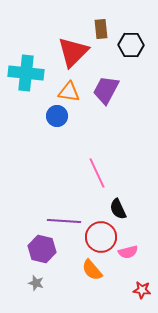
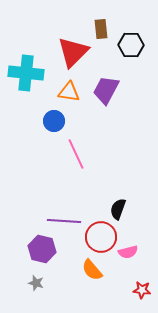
blue circle: moved 3 px left, 5 px down
pink line: moved 21 px left, 19 px up
black semicircle: rotated 45 degrees clockwise
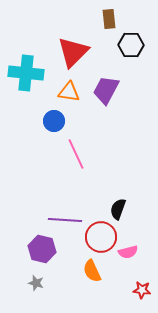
brown rectangle: moved 8 px right, 10 px up
purple line: moved 1 px right, 1 px up
orange semicircle: moved 1 px down; rotated 15 degrees clockwise
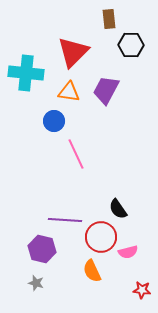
black semicircle: rotated 55 degrees counterclockwise
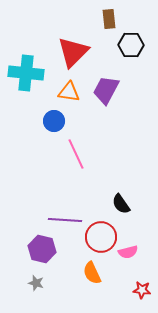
black semicircle: moved 3 px right, 5 px up
orange semicircle: moved 2 px down
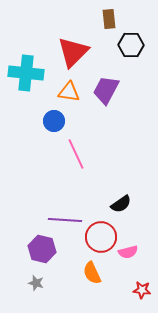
black semicircle: rotated 90 degrees counterclockwise
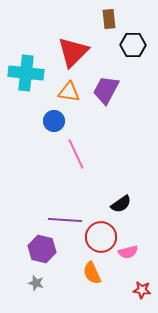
black hexagon: moved 2 px right
